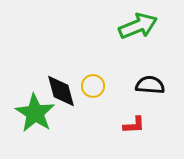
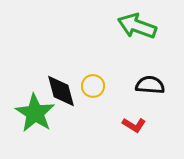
green arrow: moved 1 px left; rotated 138 degrees counterclockwise
red L-shape: rotated 35 degrees clockwise
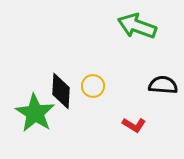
black semicircle: moved 13 px right
black diamond: rotated 18 degrees clockwise
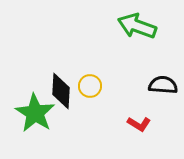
yellow circle: moved 3 px left
red L-shape: moved 5 px right, 1 px up
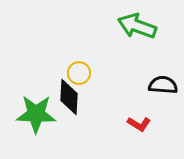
yellow circle: moved 11 px left, 13 px up
black diamond: moved 8 px right, 6 px down
green star: moved 1 px right, 1 px down; rotated 30 degrees counterclockwise
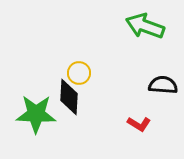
green arrow: moved 8 px right
